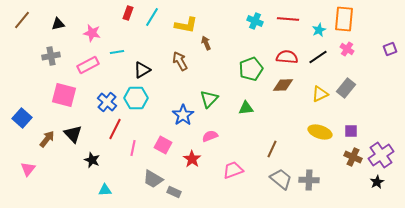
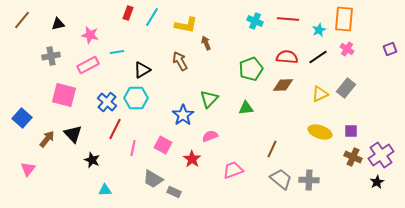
pink star at (92, 33): moved 2 px left, 2 px down
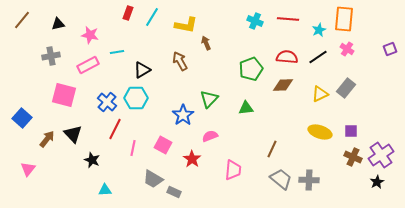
pink trapezoid at (233, 170): rotated 115 degrees clockwise
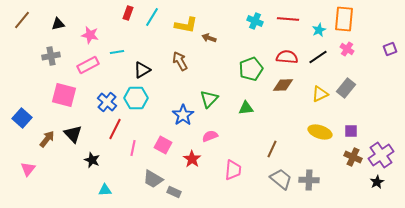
brown arrow at (206, 43): moved 3 px right, 5 px up; rotated 48 degrees counterclockwise
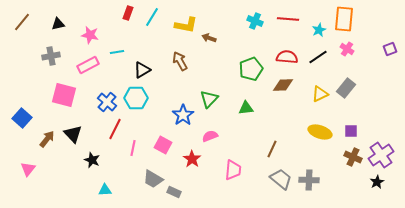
brown line at (22, 20): moved 2 px down
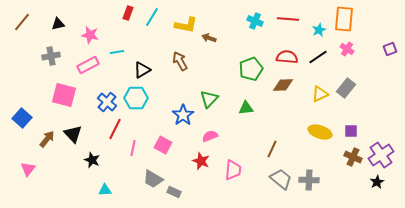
red star at (192, 159): moved 9 px right, 2 px down; rotated 12 degrees counterclockwise
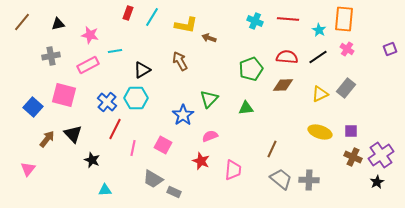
cyan star at (319, 30): rotated 16 degrees counterclockwise
cyan line at (117, 52): moved 2 px left, 1 px up
blue square at (22, 118): moved 11 px right, 11 px up
